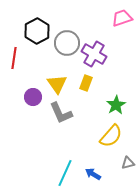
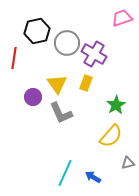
black hexagon: rotated 15 degrees clockwise
blue arrow: moved 3 px down
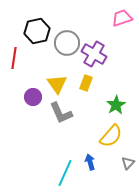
gray triangle: rotated 32 degrees counterclockwise
blue arrow: moved 3 px left, 15 px up; rotated 42 degrees clockwise
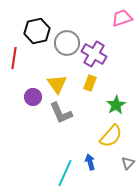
yellow rectangle: moved 4 px right
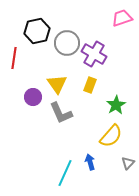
yellow rectangle: moved 2 px down
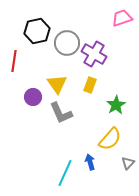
red line: moved 3 px down
yellow semicircle: moved 1 px left, 3 px down
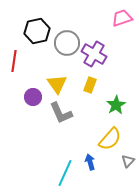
gray triangle: moved 2 px up
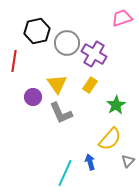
yellow rectangle: rotated 14 degrees clockwise
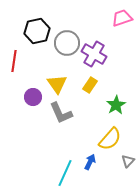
blue arrow: rotated 42 degrees clockwise
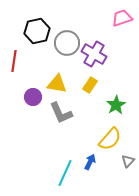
yellow triangle: rotated 45 degrees counterclockwise
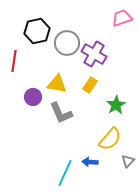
blue arrow: rotated 112 degrees counterclockwise
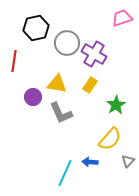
black hexagon: moved 1 px left, 3 px up
